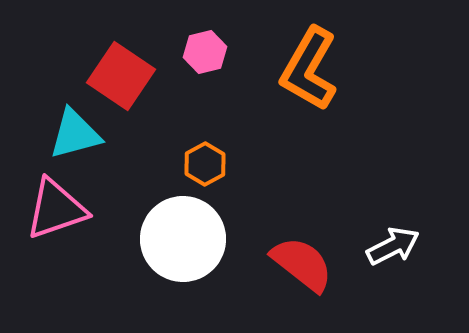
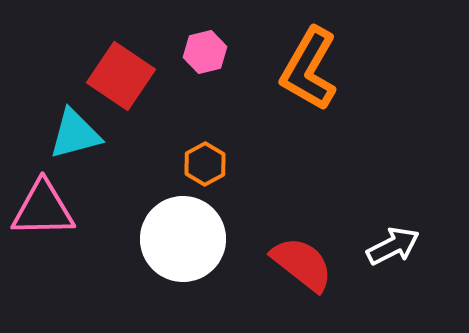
pink triangle: moved 13 px left; rotated 18 degrees clockwise
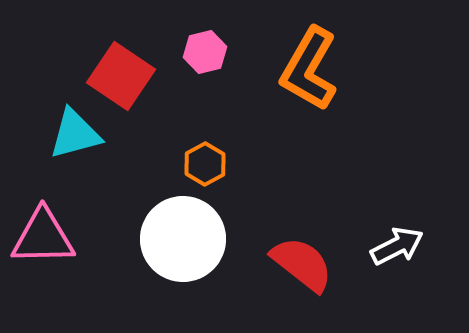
pink triangle: moved 28 px down
white arrow: moved 4 px right
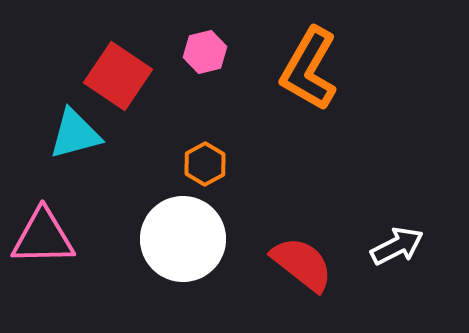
red square: moved 3 px left
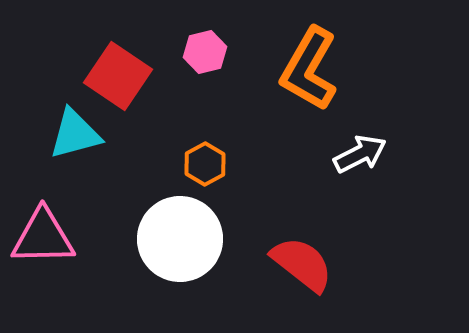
white circle: moved 3 px left
white arrow: moved 37 px left, 92 px up
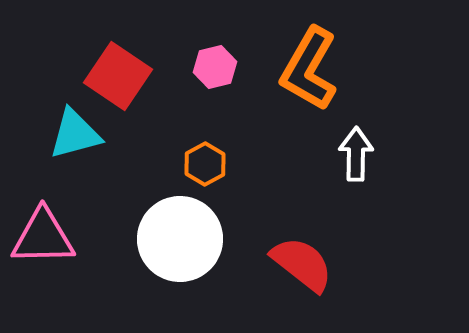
pink hexagon: moved 10 px right, 15 px down
white arrow: moved 4 px left; rotated 62 degrees counterclockwise
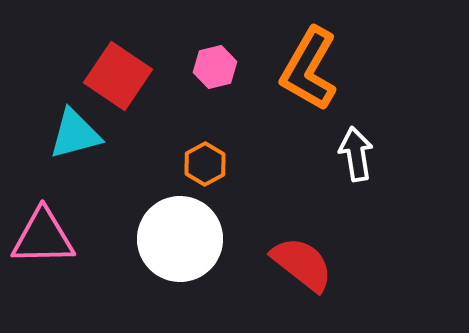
white arrow: rotated 10 degrees counterclockwise
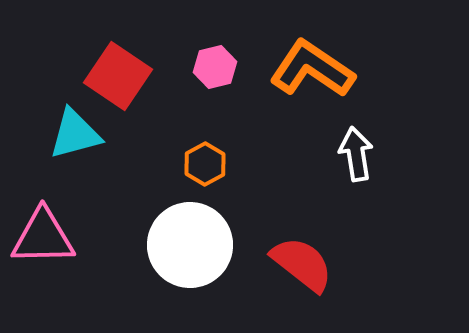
orange L-shape: moved 3 px right; rotated 94 degrees clockwise
white circle: moved 10 px right, 6 px down
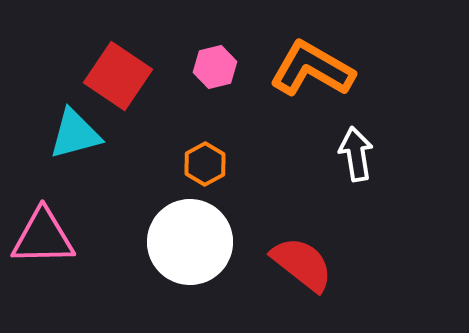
orange L-shape: rotated 4 degrees counterclockwise
white circle: moved 3 px up
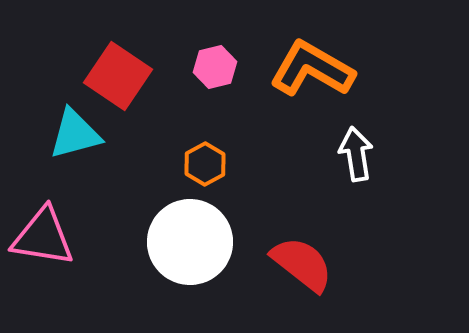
pink triangle: rotated 10 degrees clockwise
